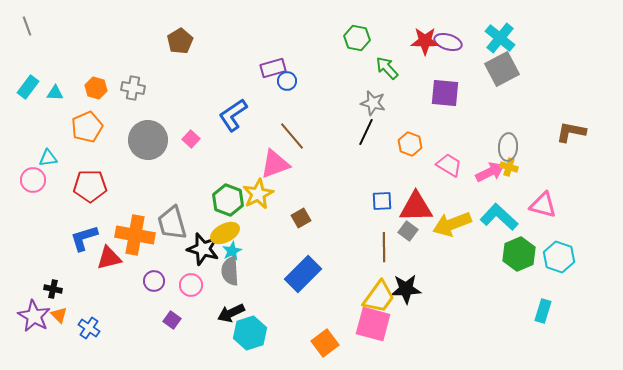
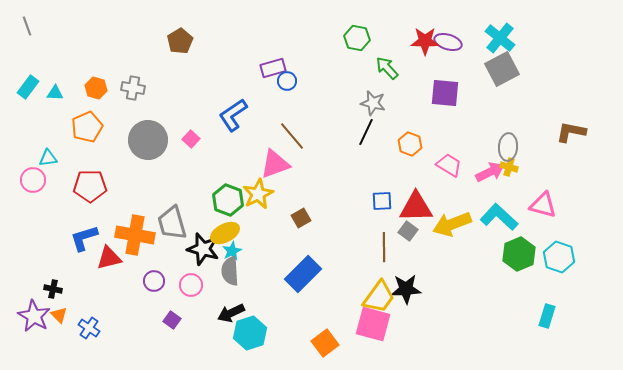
cyan rectangle at (543, 311): moved 4 px right, 5 px down
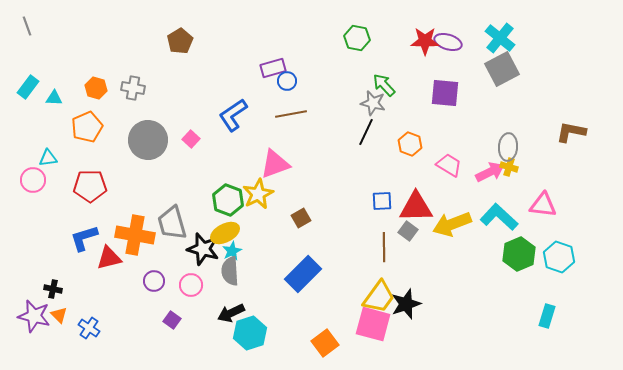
green arrow at (387, 68): moved 3 px left, 17 px down
cyan triangle at (55, 93): moved 1 px left, 5 px down
brown line at (292, 136): moved 1 px left, 22 px up; rotated 60 degrees counterclockwise
pink triangle at (543, 205): rotated 8 degrees counterclockwise
black star at (406, 289): moved 15 px down; rotated 16 degrees counterclockwise
purple star at (34, 316): rotated 16 degrees counterclockwise
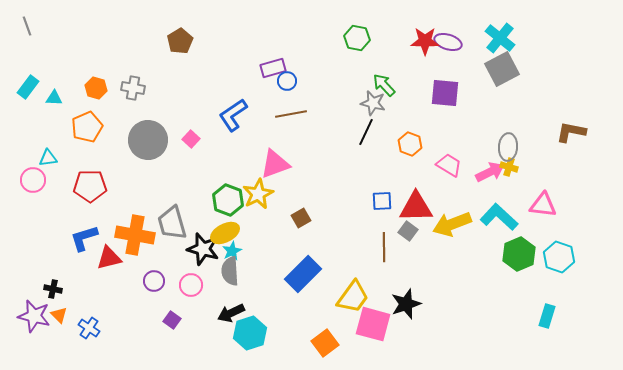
yellow trapezoid at (379, 297): moved 26 px left
